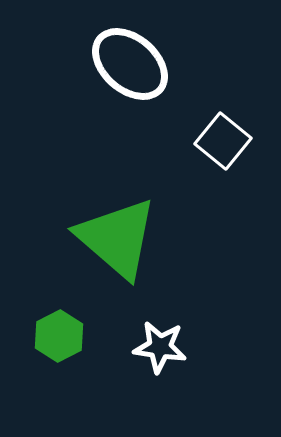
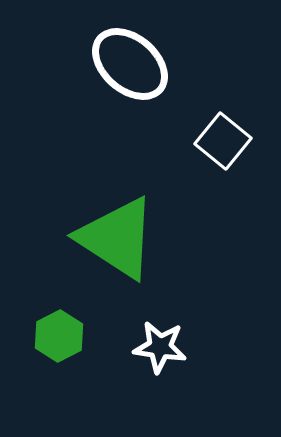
green triangle: rotated 8 degrees counterclockwise
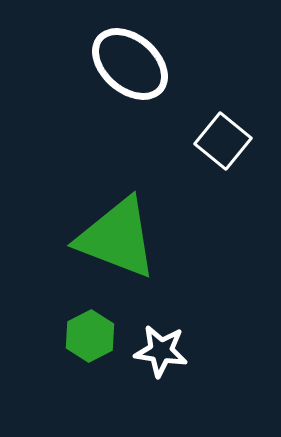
green triangle: rotated 12 degrees counterclockwise
green hexagon: moved 31 px right
white star: moved 1 px right, 4 px down
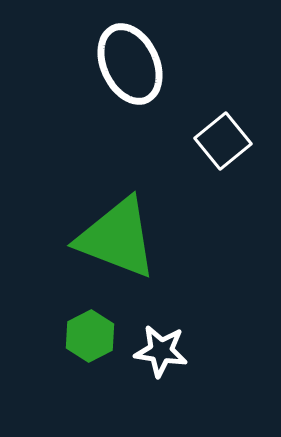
white ellipse: rotated 24 degrees clockwise
white square: rotated 12 degrees clockwise
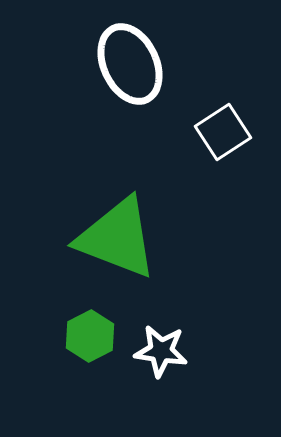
white square: moved 9 px up; rotated 6 degrees clockwise
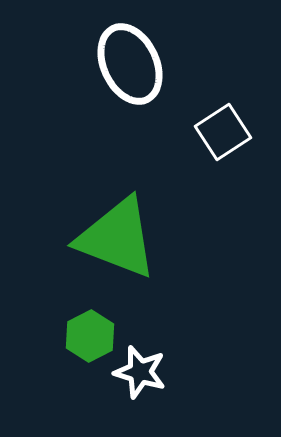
white star: moved 21 px left, 21 px down; rotated 8 degrees clockwise
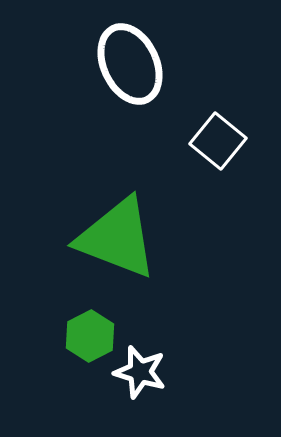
white square: moved 5 px left, 9 px down; rotated 18 degrees counterclockwise
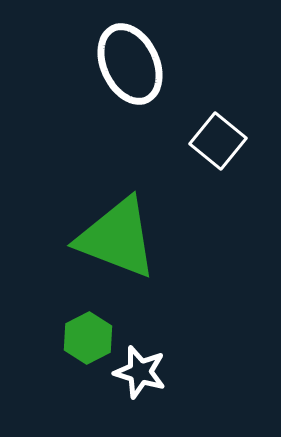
green hexagon: moved 2 px left, 2 px down
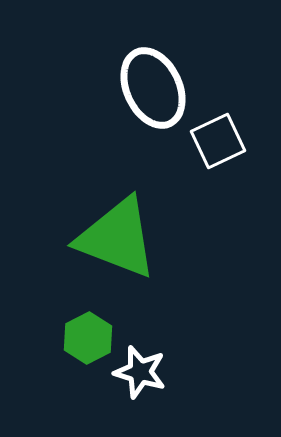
white ellipse: moved 23 px right, 24 px down
white square: rotated 26 degrees clockwise
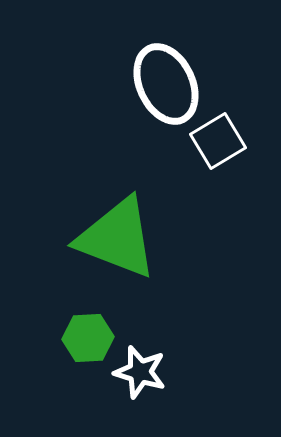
white ellipse: moved 13 px right, 4 px up
white square: rotated 6 degrees counterclockwise
green hexagon: rotated 24 degrees clockwise
